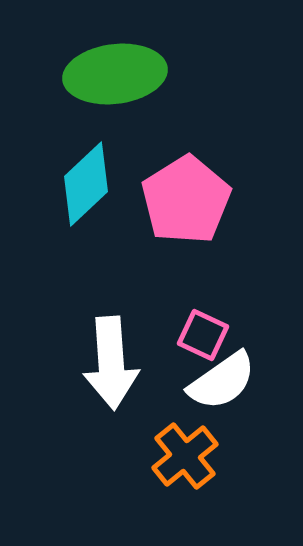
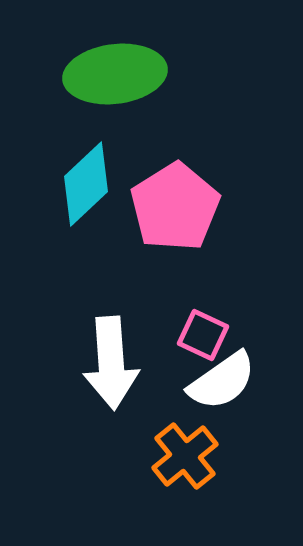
pink pentagon: moved 11 px left, 7 px down
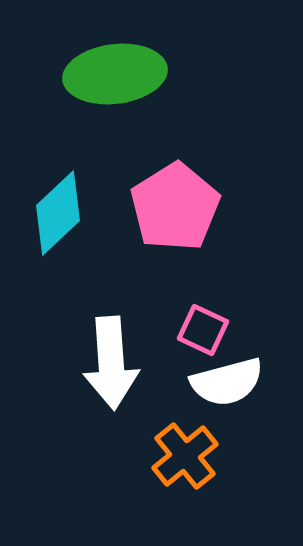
cyan diamond: moved 28 px left, 29 px down
pink square: moved 5 px up
white semicircle: moved 5 px right, 1 px down; rotated 20 degrees clockwise
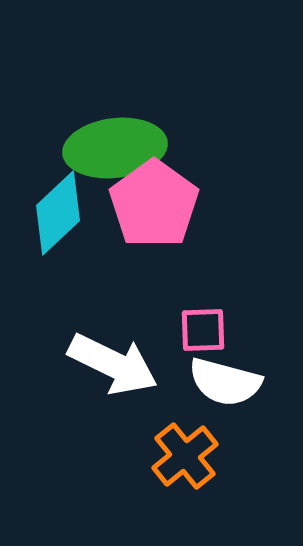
green ellipse: moved 74 px down
pink pentagon: moved 21 px left, 3 px up; rotated 4 degrees counterclockwise
pink square: rotated 27 degrees counterclockwise
white arrow: moved 2 px right, 1 px down; rotated 60 degrees counterclockwise
white semicircle: moved 2 px left; rotated 30 degrees clockwise
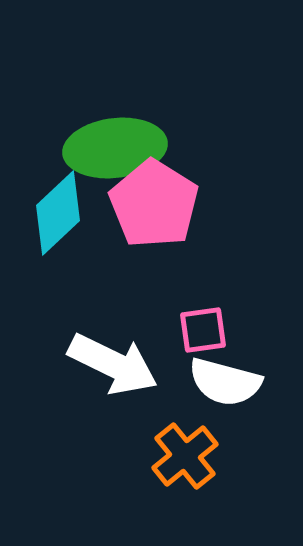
pink pentagon: rotated 4 degrees counterclockwise
pink square: rotated 6 degrees counterclockwise
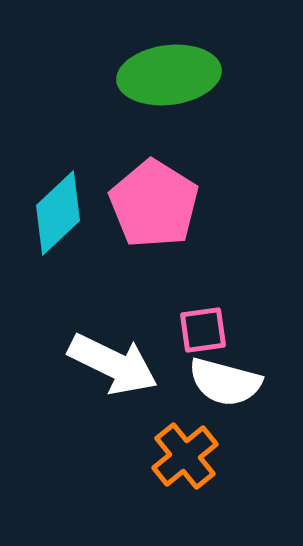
green ellipse: moved 54 px right, 73 px up
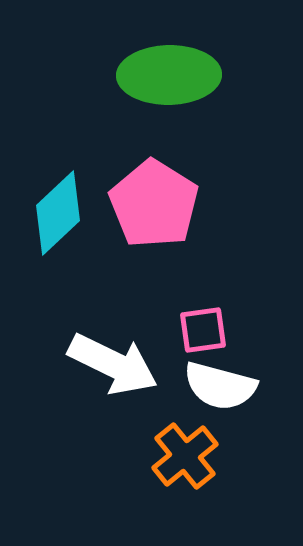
green ellipse: rotated 6 degrees clockwise
white semicircle: moved 5 px left, 4 px down
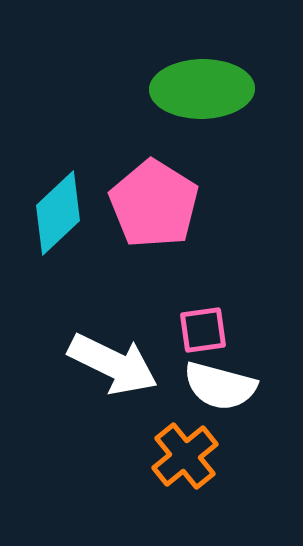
green ellipse: moved 33 px right, 14 px down
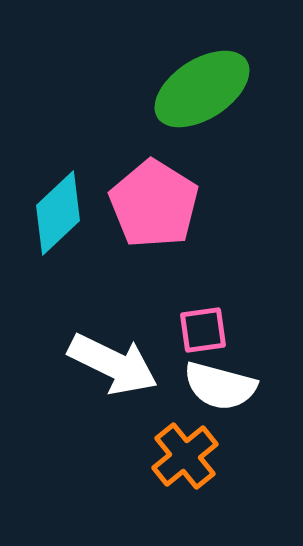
green ellipse: rotated 32 degrees counterclockwise
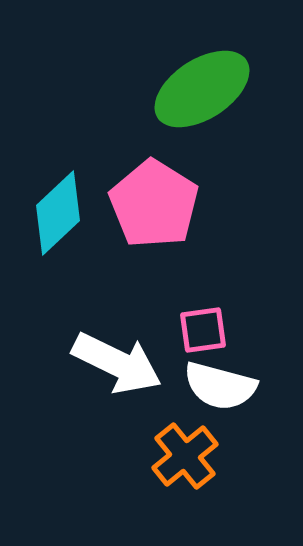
white arrow: moved 4 px right, 1 px up
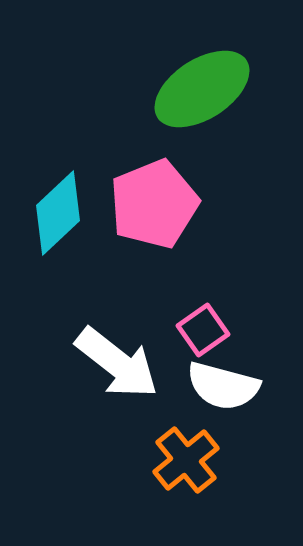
pink pentagon: rotated 18 degrees clockwise
pink square: rotated 27 degrees counterclockwise
white arrow: rotated 12 degrees clockwise
white semicircle: moved 3 px right
orange cross: moved 1 px right, 4 px down
